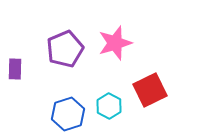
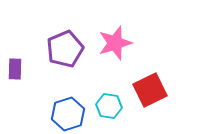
cyan hexagon: rotated 20 degrees counterclockwise
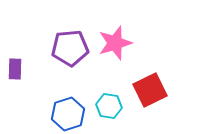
purple pentagon: moved 5 px right, 1 px up; rotated 18 degrees clockwise
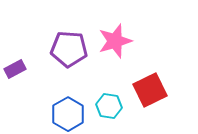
pink star: moved 2 px up
purple pentagon: moved 1 px left, 1 px down; rotated 9 degrees clockwise
purple rectangle: rotated 60 degrees clockwise
blue hexagon: rotated 12 degrees counterclockwise
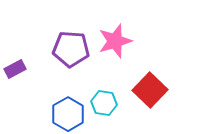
purple pentagon: moved 2 px right
red square: rotated 20 degrees counterclockwise
cyan hexagon: moved 5 px left, 3 px up
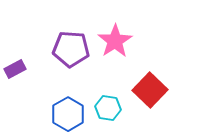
pink star: rotated 16 degrees counterclockwise
cyan hexagon: moved 4 px right, 5 px down
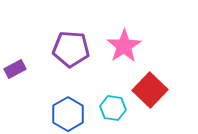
pink star: moved 9 px right, 5 px down
cyan hexagon: moved 5 px right
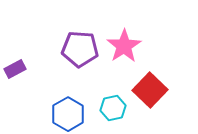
purple pentagon: moved 9 px right
cyan hexagon: rotated 20 degrees counterclockwise
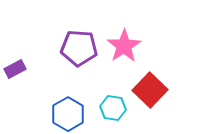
purple pentagon: moved 1 px left, 1 px up
cyan hexagon: rotated 20 degrees clockwise
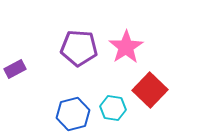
pink star: moved 2 px right, 1 px down
blue hexagon: moved 5 px right; rotated 16 degrees clockwise
